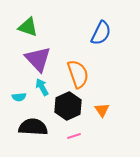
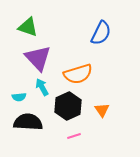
purple triangle: moved 1 px up
orange semicircle: rotated 92 degrees clockwise
black semicircle: moved 5 px left, 5 px up
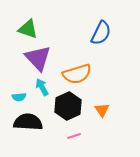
green triangle: moved 2 px down
orange semicircle: moved 1 px left
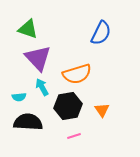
black hexagon: rotated 16 degrees clockwise
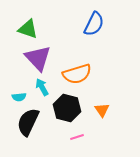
blue semicircle: moved 7 px left, 9 px up
black hexagon: moved 1 px left, 2 px down; rotated 24 degrees clockwise
black semicircle: rotated 68 degrees counterclockwise
pink line: moved 3 px right, 1 px down
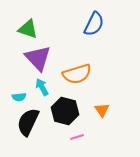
black hexagon: moved 2 px left, 3 px down
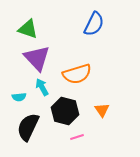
purple triangle: moved 1 px left
black semicircle: moved 5 px down
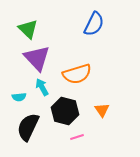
green triangle: rotated 25 degrees clockwise
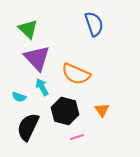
blue semicircle: rotated 45 degrees counterclockwise
orange semicircle: moved 1 px left; rotated 40 degrees clockwise
cyan semicircle: rotated 24 degrees clockwise
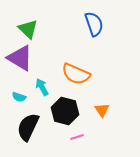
purple triangle: moved 17 px left; rotated 16 degrees counterclockwise
